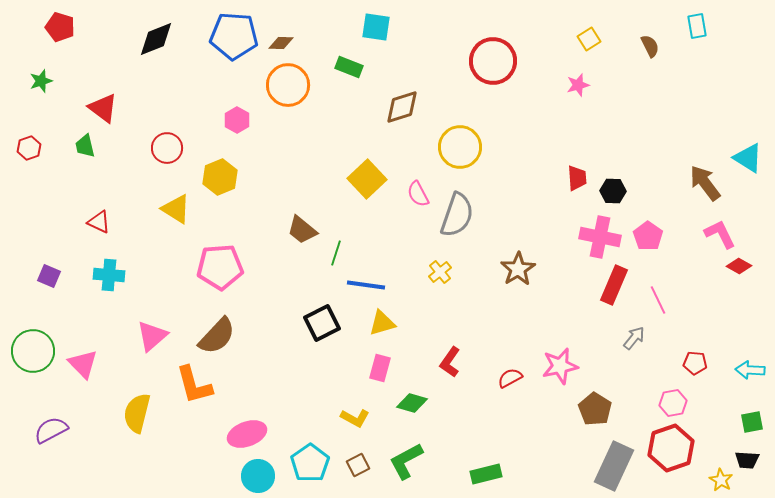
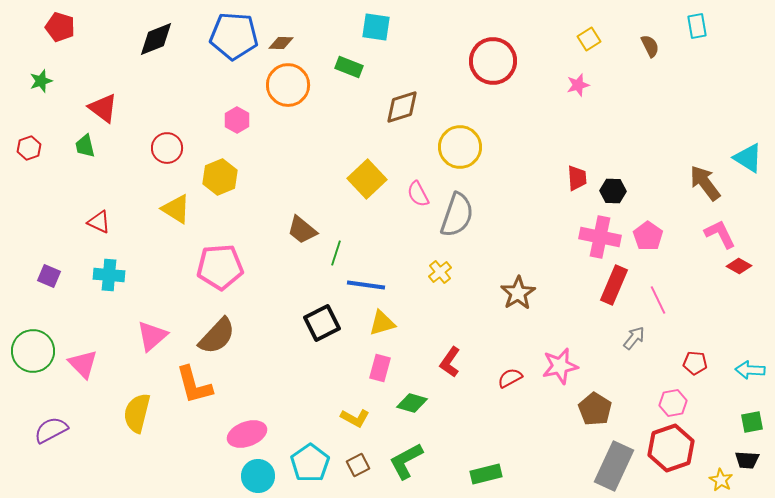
brown star at (518, 269): moved 24 px down
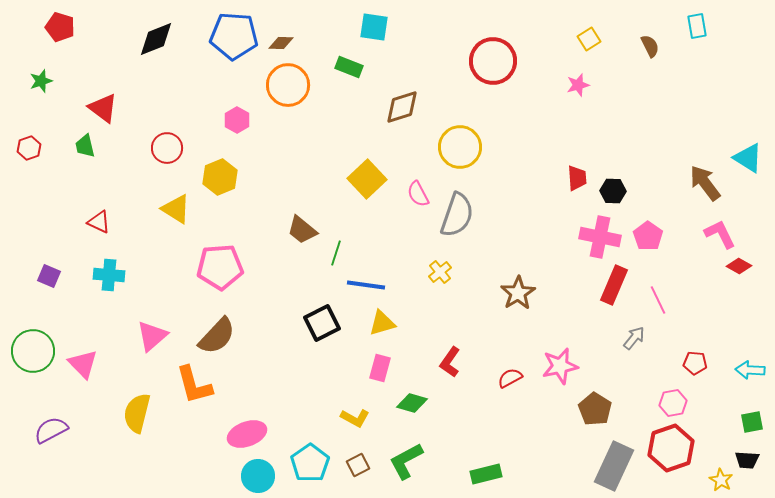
cyan square at (376, 27): moved 2 px left
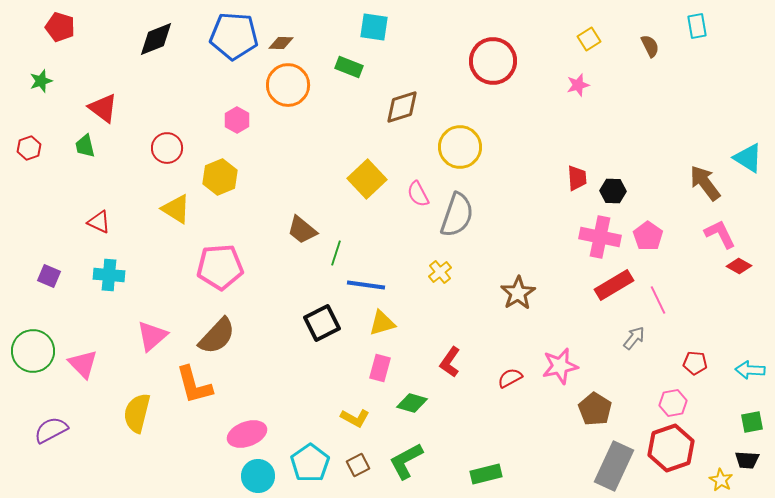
red rectangle at (614, 285): rotated 36 degrees clockwise
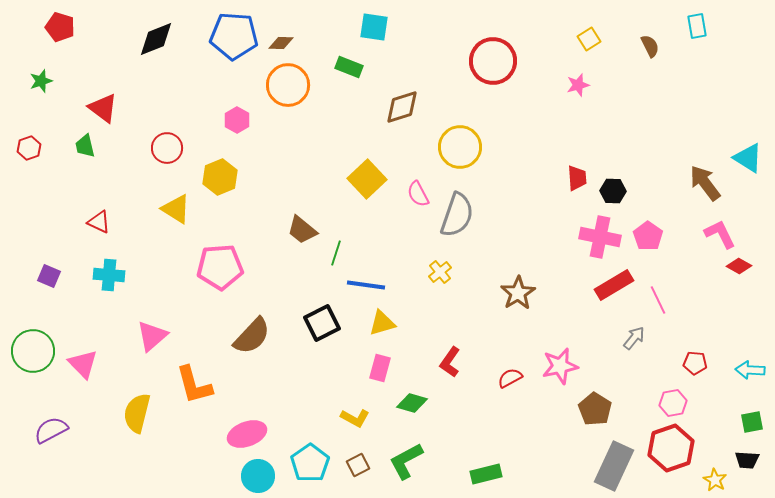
brown semicircle at (217, 336): moved 35 px right
yellow star at (721, 480): moved 6 px left
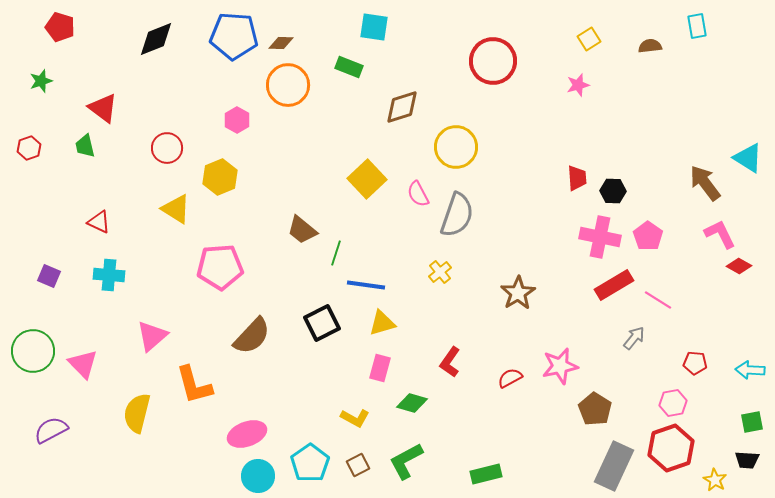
brown semicircle at (650, 46): rotated 70 degrees counterclockwise
yellow circle at (460, 147): moved 4 px left
pink line at (658, 300): rotated 32 degrees counterclockwise
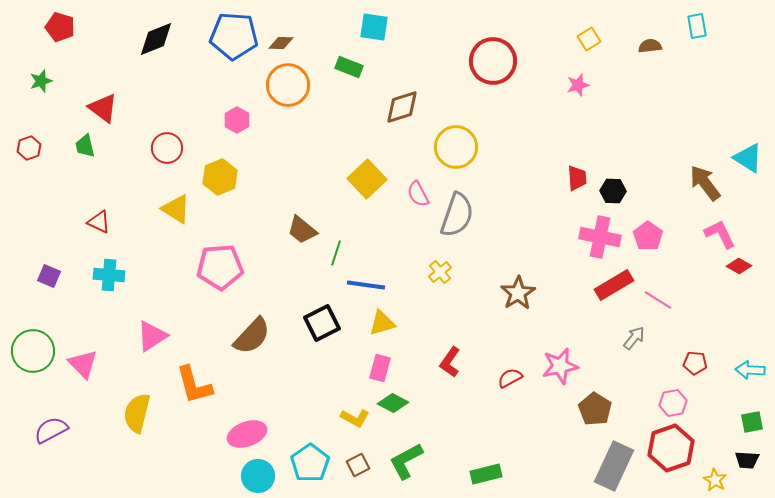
pink triangle at (152, 336): rotated 8 degrees clockwise
green diamond at (412, 403): moved 19 px left; rotated 12 degrees clockwise
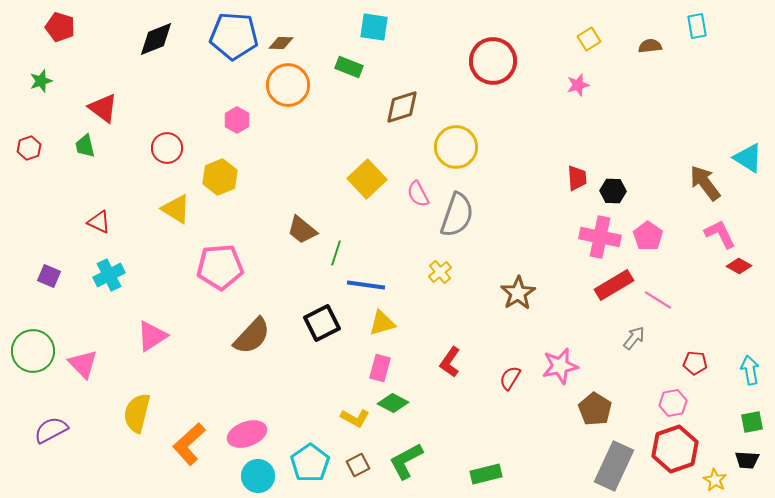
cyan cross at (109, 275): rotated 32 degrees counterclockwise
cyan arrow at (750, 370): rotated 76 degrees clockwise
red semicircle at (510, 378): rotated 30 degrees counterclockwise
orange L-shape at (194, 385): moved 5 px left, 59 px down; rotated 63 degrees clockwise
red hexagon at (671, 448): moved 4 px right, 1 px down
